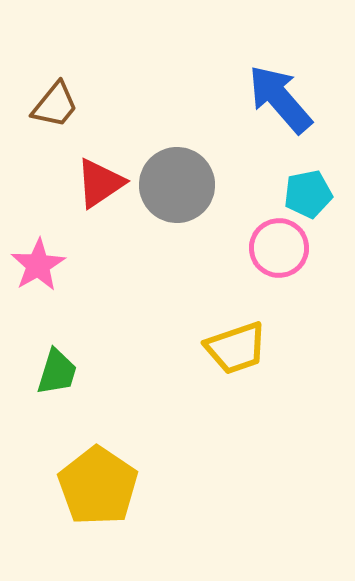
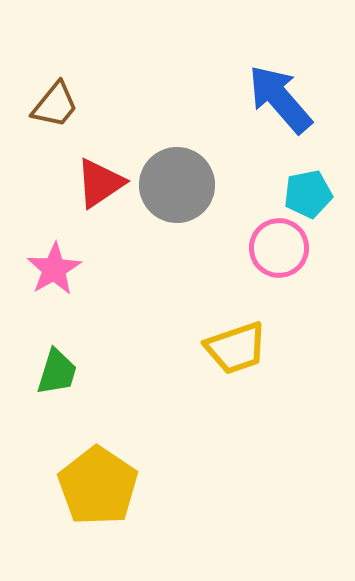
pink star: moved 16 px right, 4 px down
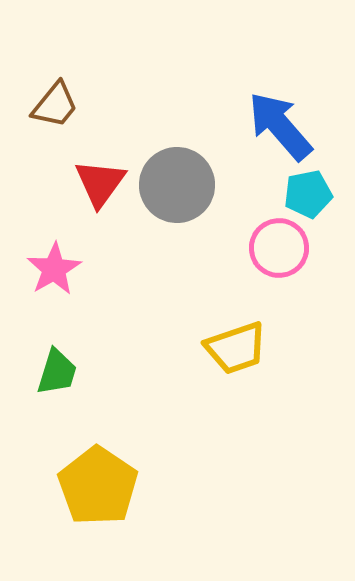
blue arrow: moved 27 px down
red triangle: rotated 20 degrees counterclockwise
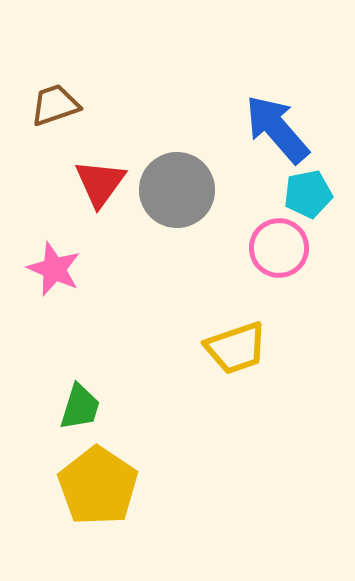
brown trapezoid: rotated 148 degrees counterclockwise
blue arrow: moved 3 px left, 3 px down
gray circle: moved 5 px down
pink star: rotated 18 degrees counterclockwise
green trapezoid: moved 23 px right, 35 px down
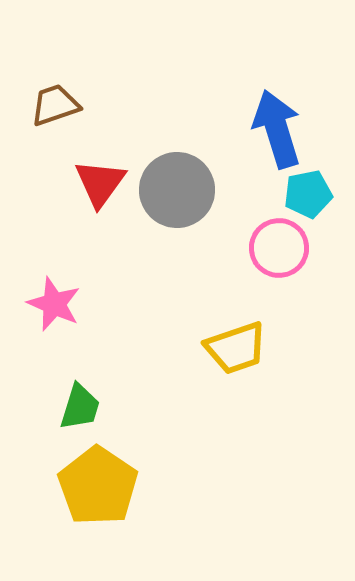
blue arrow: rotated 24 degrees clockwise
pink star: moved 35 px down
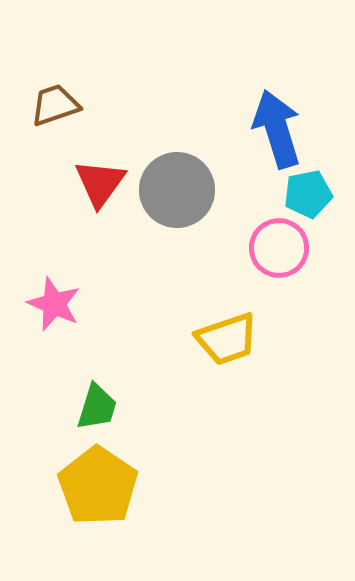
yellow trapezoid: moved 9 px left, 9 px up
green trapezoid: moved 17 px right
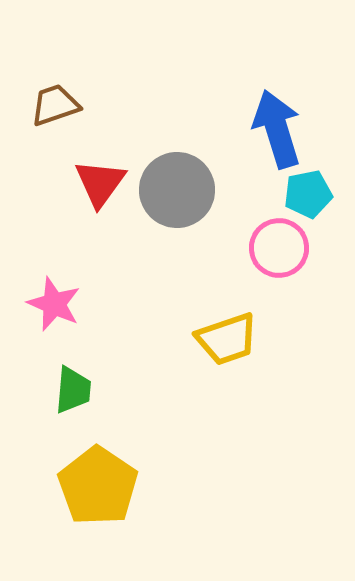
green trapezoid: moved 24 px left, 17 px up; rotated 12 degrees counterclockwise
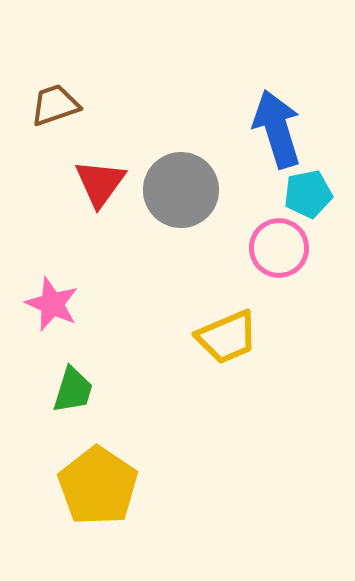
gray circle: moved 4 px right
pink star: moved 2 px left
yellow trapezoid: moved 2 px up; rotated 4 degrees counterclockwise
green trapezoid: rotated 12 degrees clockwise
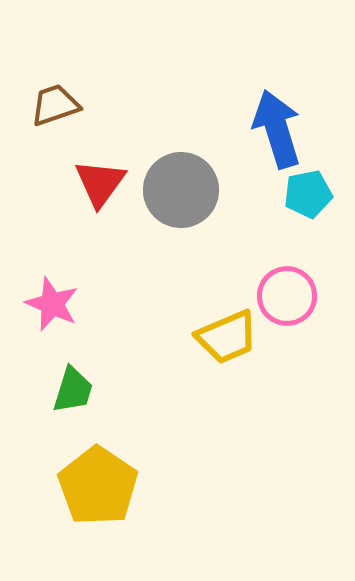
pink circle: moved 8 px right, 48 px down
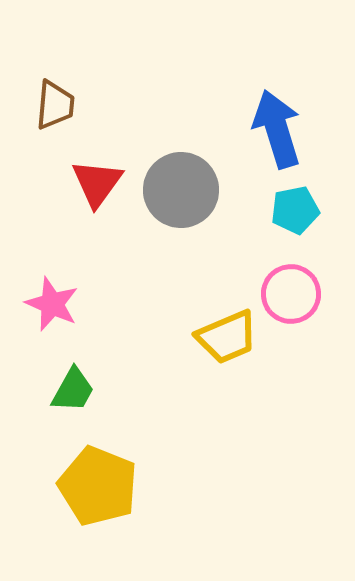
brown trapezoid: rotated 114 degrees clockwise
red triangle: moved 3 px left
cyan pentagon: moved 13 px left, 16 px down
pink circle: moved 4 px right, 2 px up
green trapezoid: rotated 12 degrees clockwise
yellow pentagon: rotated 12 degrees counterclockwise
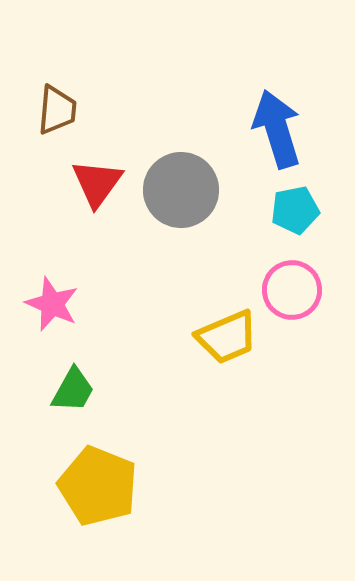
brown trapezoid: moved 2 px right, 5 px down
pink circle: moved 1 px right, 4 px up
